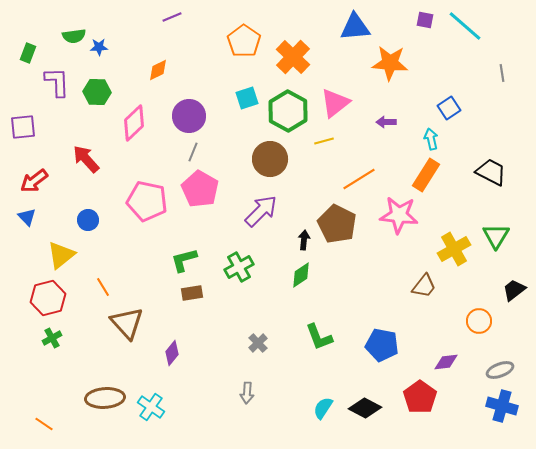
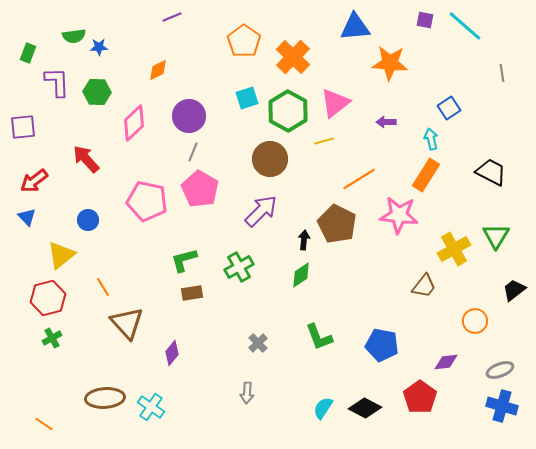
orange circle at (479, 321): moved 4 px left
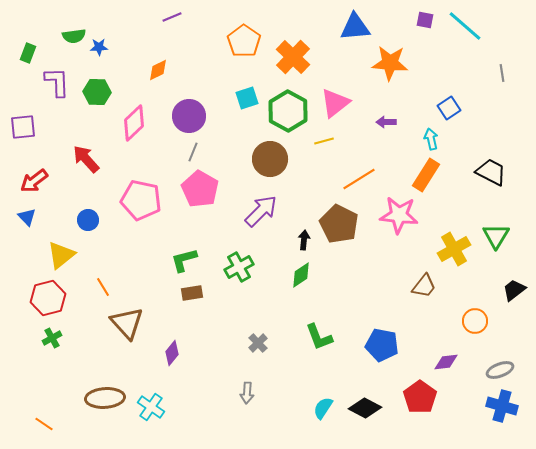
pink pentagon at (147, 201): moved 6 px left, 1 px up
brown pentagon at (337, 224): moved 2 px right
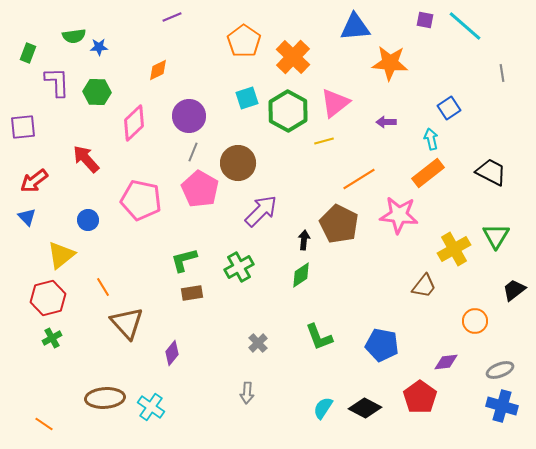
brown circle at (270, 159): moved 32 px left, 4 px down
orange rectangle at (426, 175): moved 2 px right, 2 px up; rotated 20 degrees clockwise
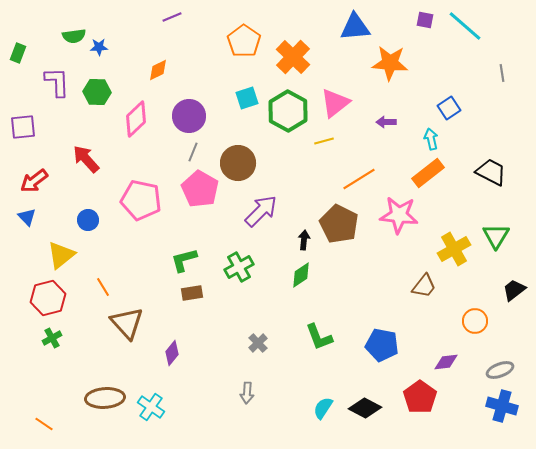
green rectangle at (28, 53): moved 10 px left
pink diamond at (134, 123): moved 2 px right, 4 px up
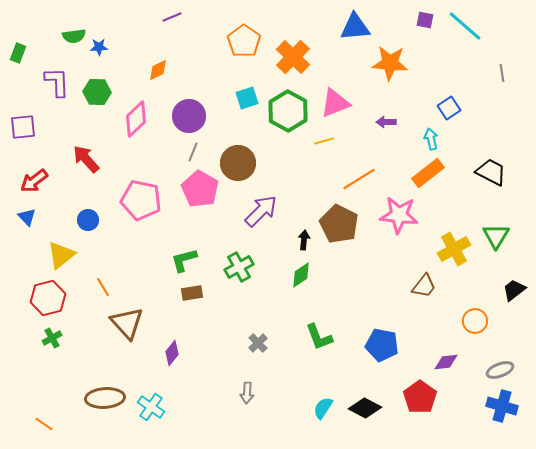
pink triangle at (335, 103): rotated 16 degrees clockwise
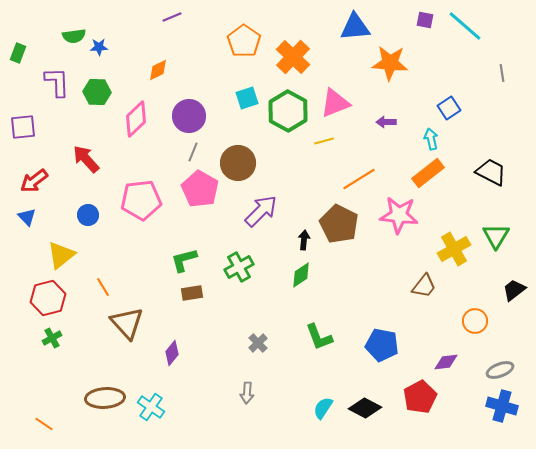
pink pentagon at (141, 200): rotated 18 degrees counterclockwise
blue circle at (88, 220): moved 5 px up
red pentagon at (420, 397): rotated 8 degrees clockwise
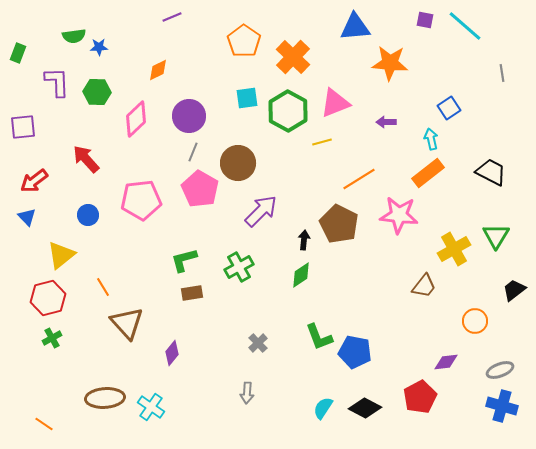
cyan square at (247, 98): rotated 10 degrees clockwise
yellow line at (324, 141): moved 2 px left, 1 px down
blue pentagon at (382, 345): moved 27 px left, 7 px down
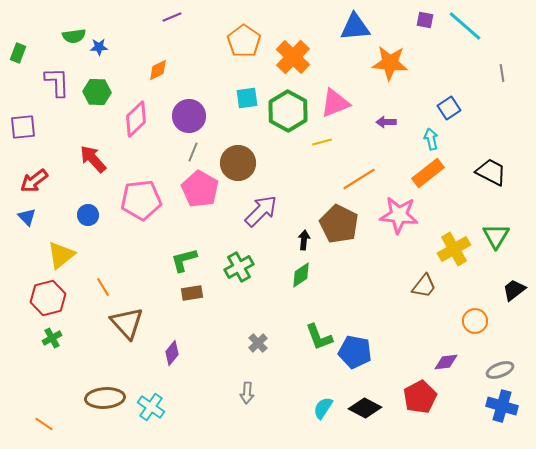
red arrow at (86, 159): moved 7 px right
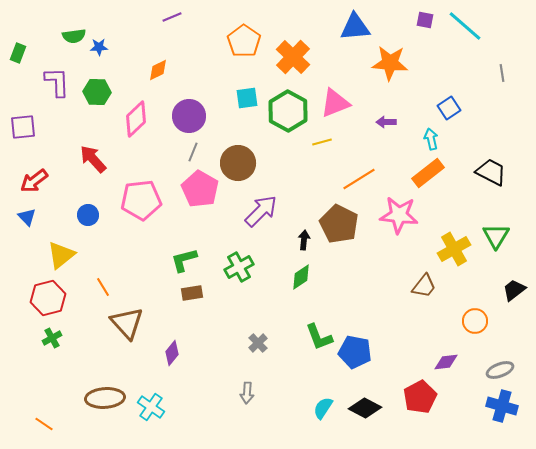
green diamond at (301, 275): moved 2 px down
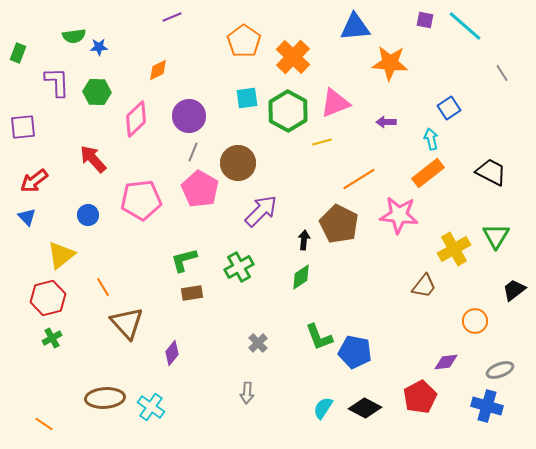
gray line at (502, 73): rotated 24 degrees counterclockwise
blue cross at (502, 406): moved 15 px left
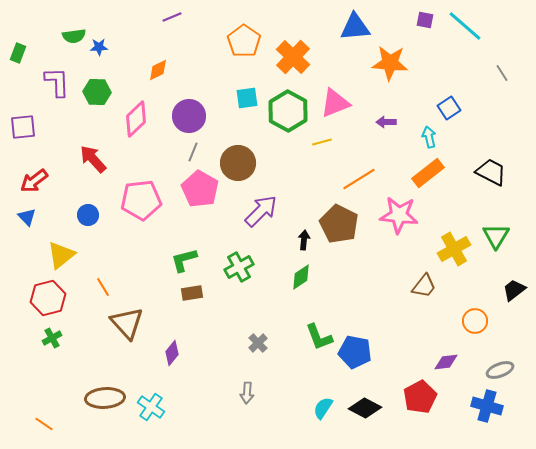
cyan arrow at (431, 139): moved 2 px left, 2 px up
